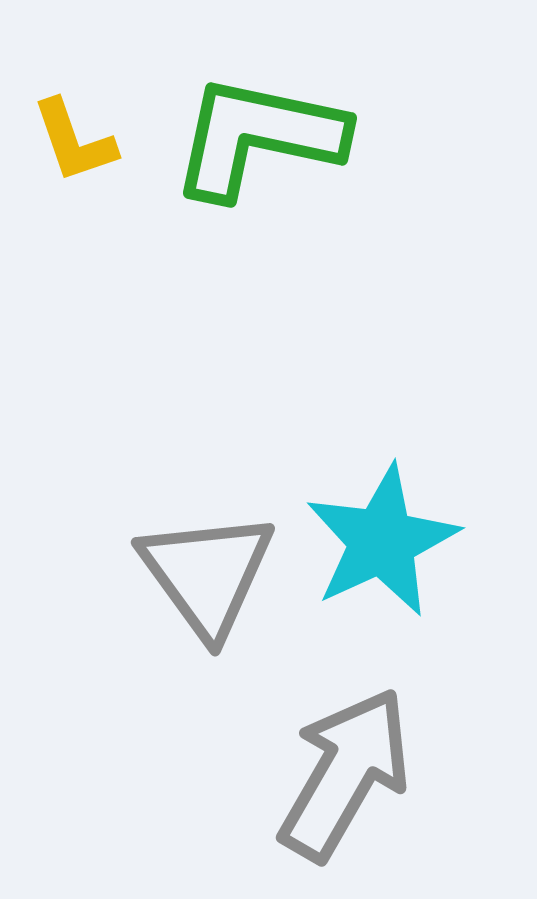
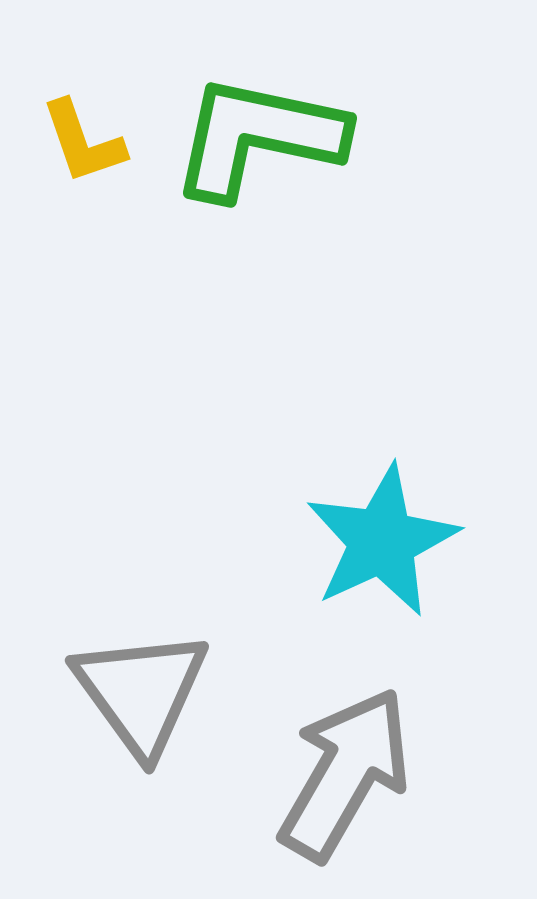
yellow L-shape: moved 9 px right, 1 px down
gray triangle: moved 66 px left, 118 px down
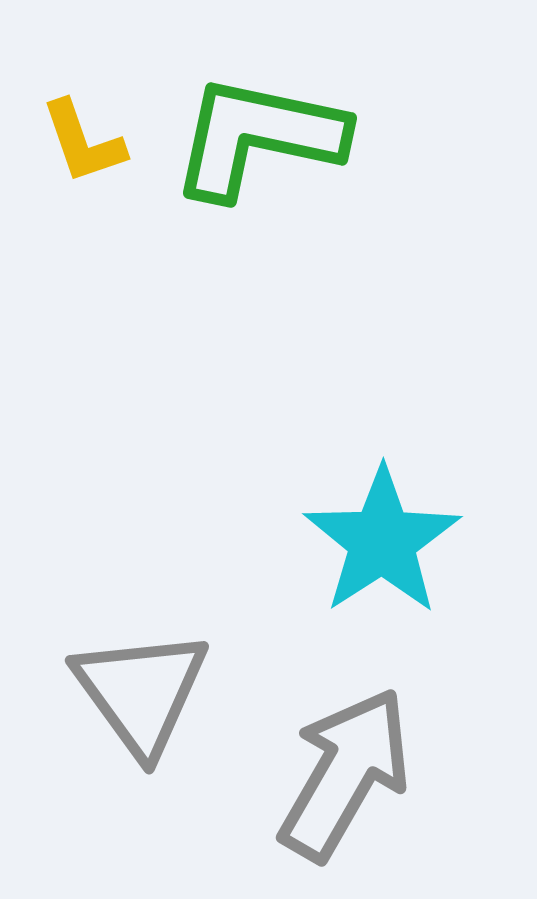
cyan star: rotated 8 degrees counterclockwise
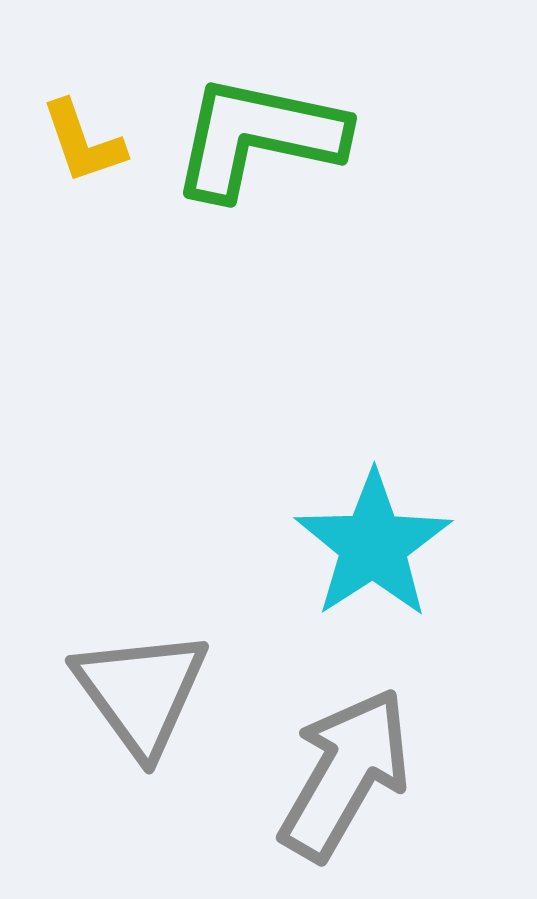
cyan star: moved 9 px left, 4 px down
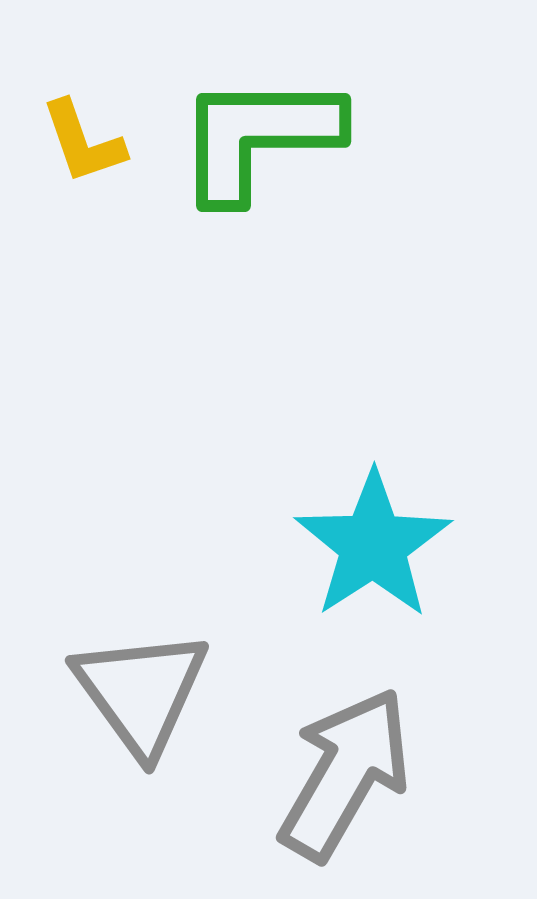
green L-shape: rotated 12 degrees counterclockwise
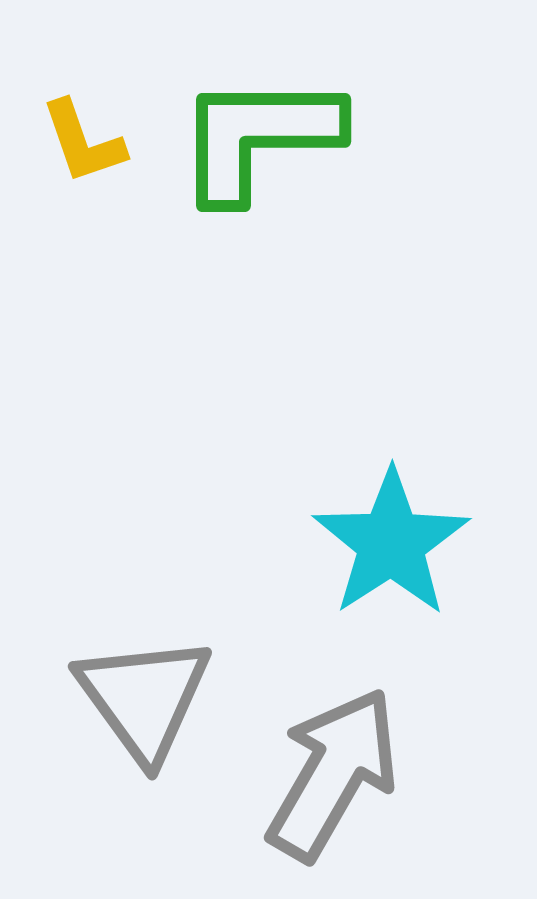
cyan star: moved 18 px right, 2 px up
gray triangle: moved 3 px right, 6 px down
gray arrow: moved 12 px left
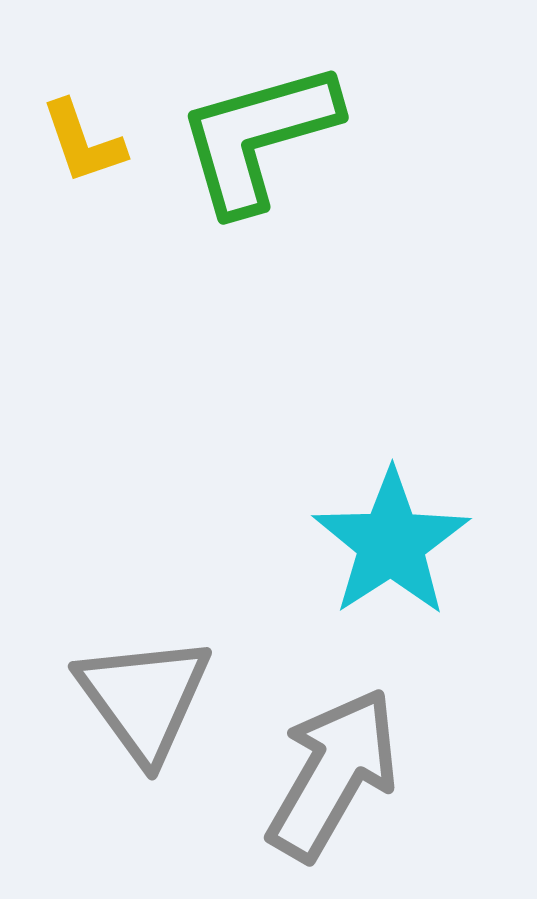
green L-shape: rotated 16 degrees counterclockwise
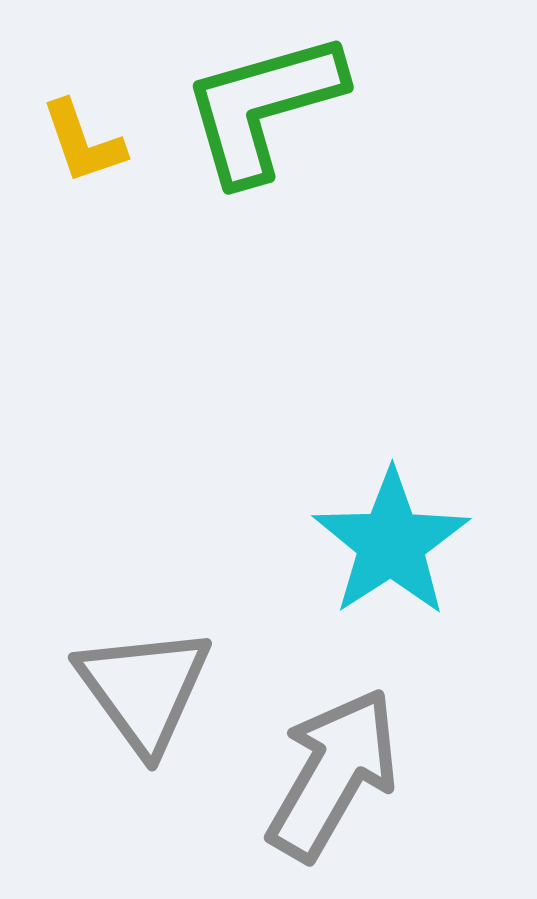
green L-shape: moved 5 px right, 30 px up
gray triangle: moved 9 px up
